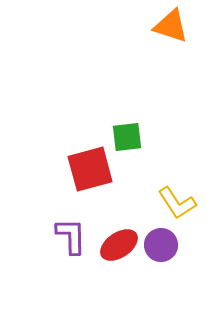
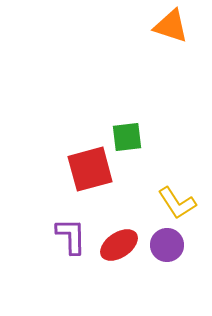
purple circle: moved 6 px right
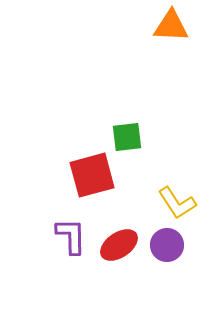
orange triangle: rotated 15 degrees counterclockwise
red square: moved 2 px right, 6 px down
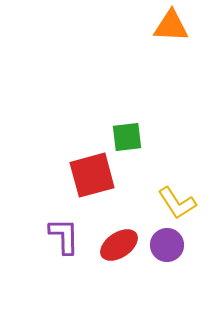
purple L-shape: moved 7 px left
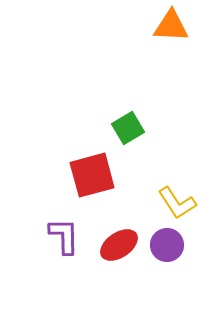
green square: moved 1 px right, 9 px up; rotated 24 degrees counterclockwise
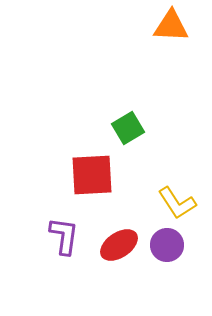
red square: rotated 12 degrees clockwise
purple L-shape: rotated 9 degrees clockwise
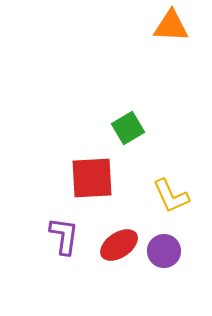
red square: moved 3 px down
yellow L-shape: moved 6 px left, 7 px up; rotated 9 degrees clockwise
purple circle: moved 3 px left, 6 px down
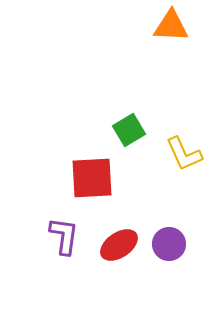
green square: moved 1 px right, 2 px down
yellow L-shape: moved 13 px right, 42 px up
purple circle: moved 5 px right, 7 px up
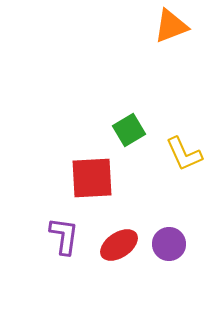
orange triangle: rotated 24 degrees counterclockwise
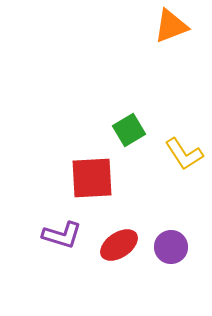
yellow L-shape: rotated 9 degrees counterclockwise
purple L-shape: moved 2 px left, 1 px up; rotated 99 degrees clockwise
purple circle: moved 2 px right, 3 px down
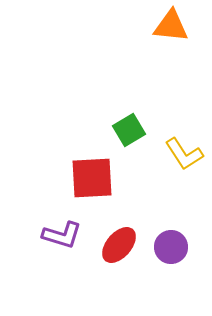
orange triangle: rotated 27 degrees clockwise
red ellipse: rotated 15 degrees counterclockwise
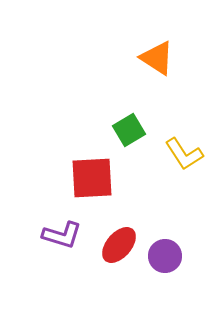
orange triangle: moved 14 px left, 32 px down; rotated 27 degrees clockwise
purple circle: moved 6 px left, 9 px down
